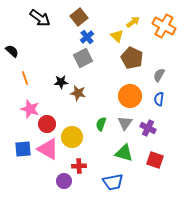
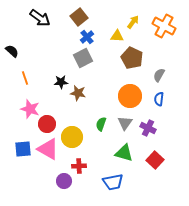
yellow arrow: rotated 16 degrees counterclockwise
yellow triangle: rotated 40 degrees counterclockwise
red square: rotated 24 degrees clockwise
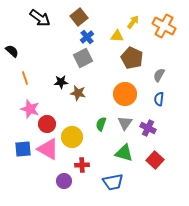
orange circle: moved 5 px left, 2 px up
red cross: moved 3 px right, 1 px up
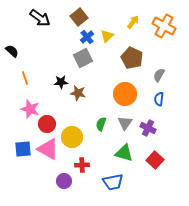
yellow triangle: moved 10 px left; rotated 48 degrees counterclockwise
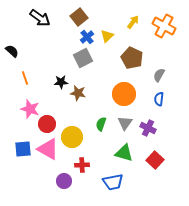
orange circle: moved 1 px left
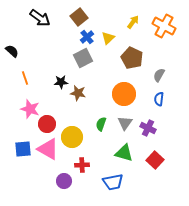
yellow triangle: moved 1 px right, 2 px down
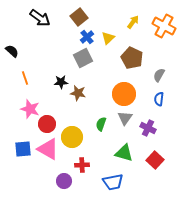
gray triangle: moved 5 px up
